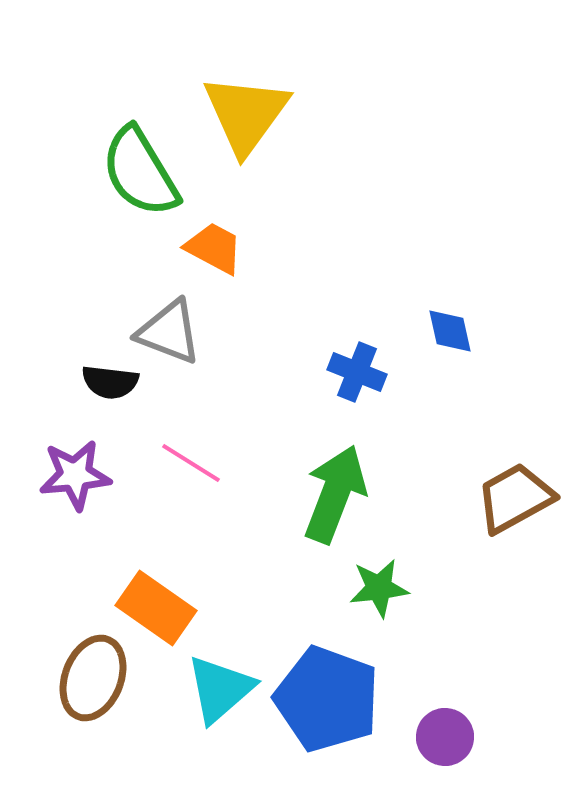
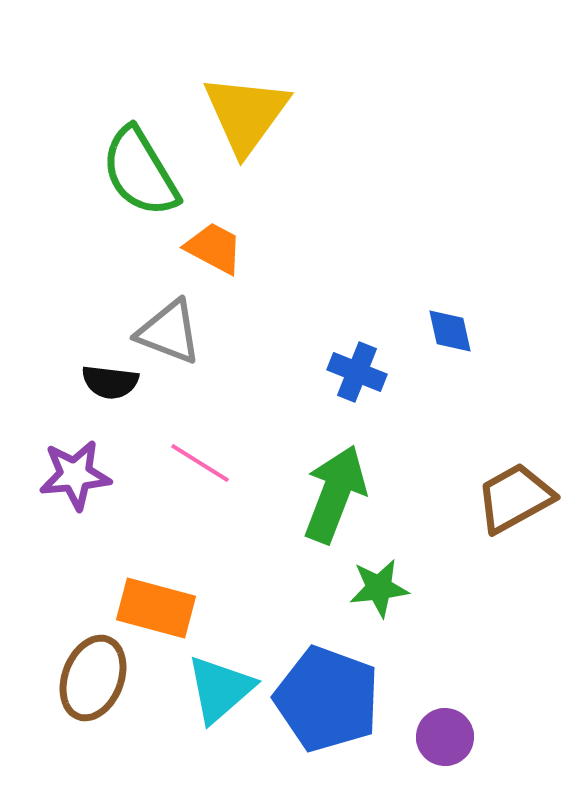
pink line: moved 9 px right
orange rectangle: rotated 20 degrees counterclockwise
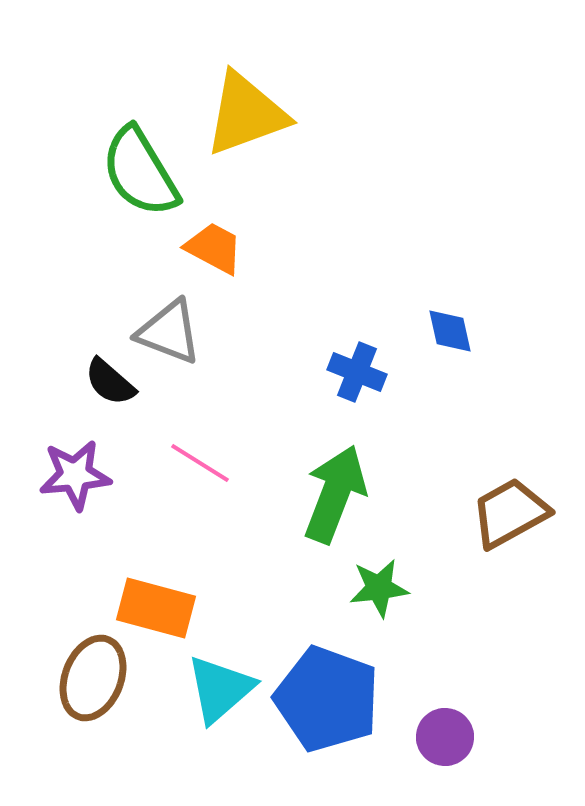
yellow triangle: rotated 34 degrees clockwise
black semicircle: rotated 34 degrees clockwise
brown trapezoid: moved 5 px left, 15 px down
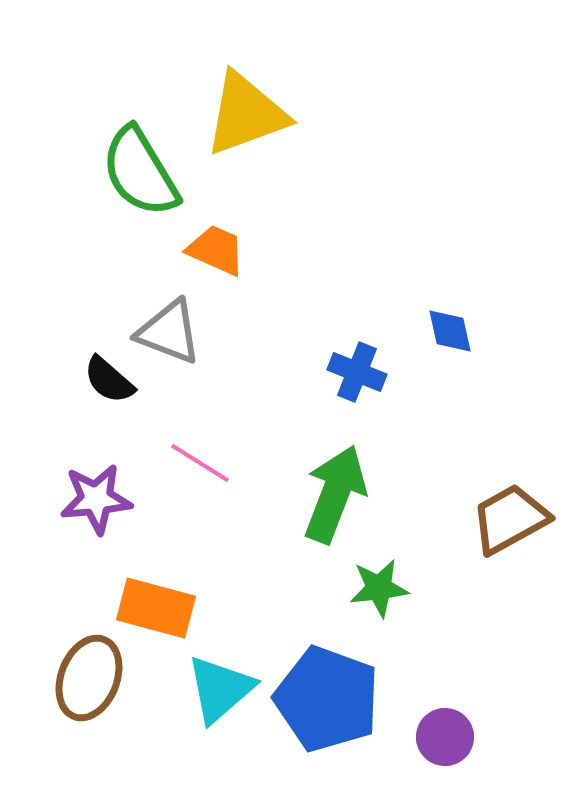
orange trapezoid: moved 2 px right, 2 px down; rotated 4 degrees counterclockwise
black semicircle: moved 1 px left, 2 px up
purple star: moved 21 px right, 24 px down
brown trapezoid: moved 6 px down
brown ellipse: moved 4 px left
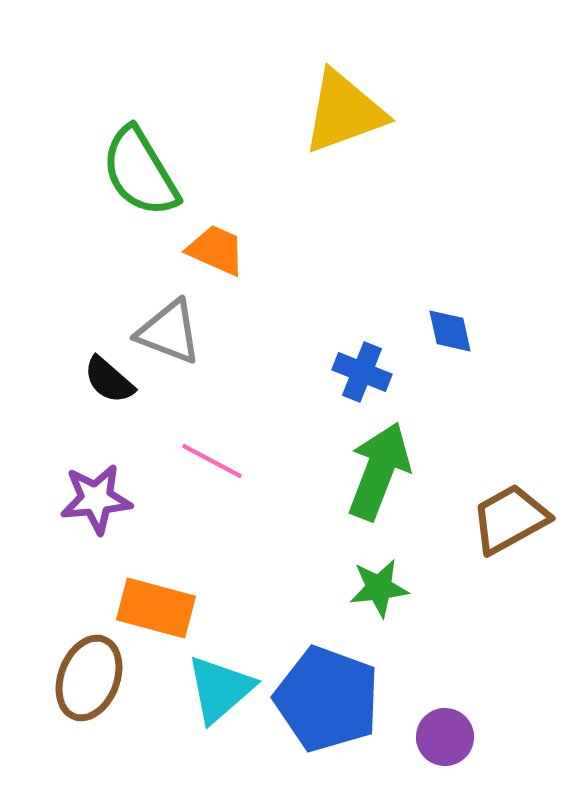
yellow triangle: moved 98 px right, 2 px up
blue cross: moved 5 px right
pink line: moved 12 px right, 2 px up; rotated 4 degrees counterclockwise
green arrow: moved 44 px right, 23 px up
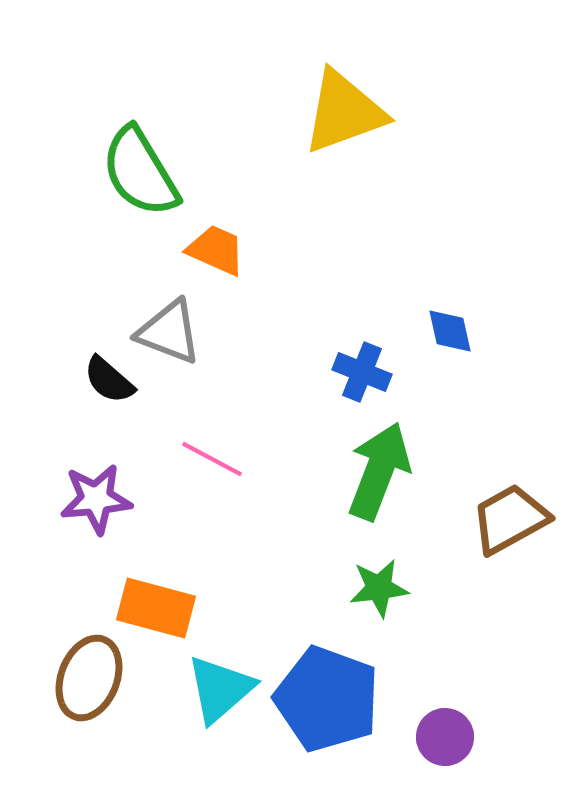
pink line: moved 2 px up
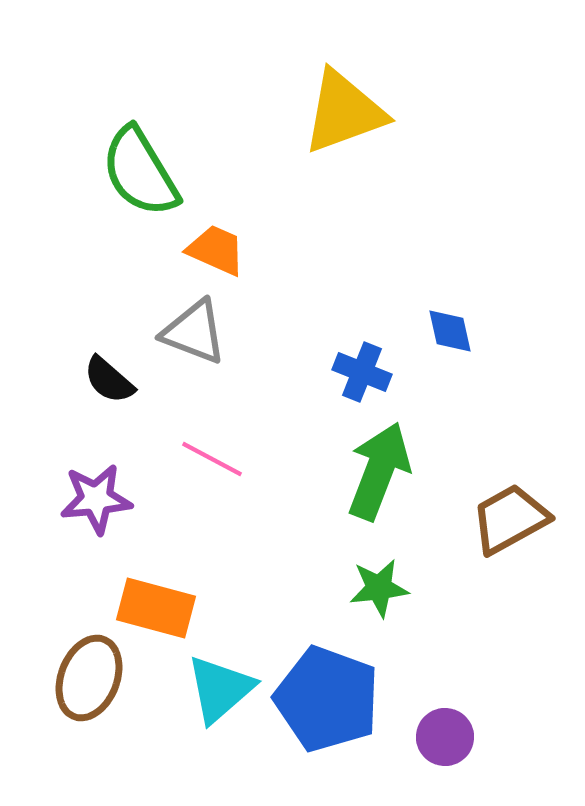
gray triangle: moved 25 px right
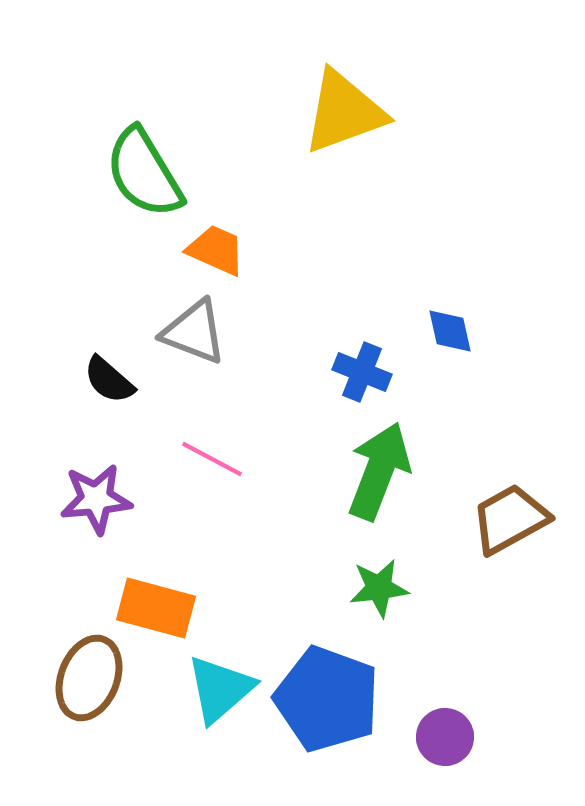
green semicircle: moved 4 px right, 1 px down
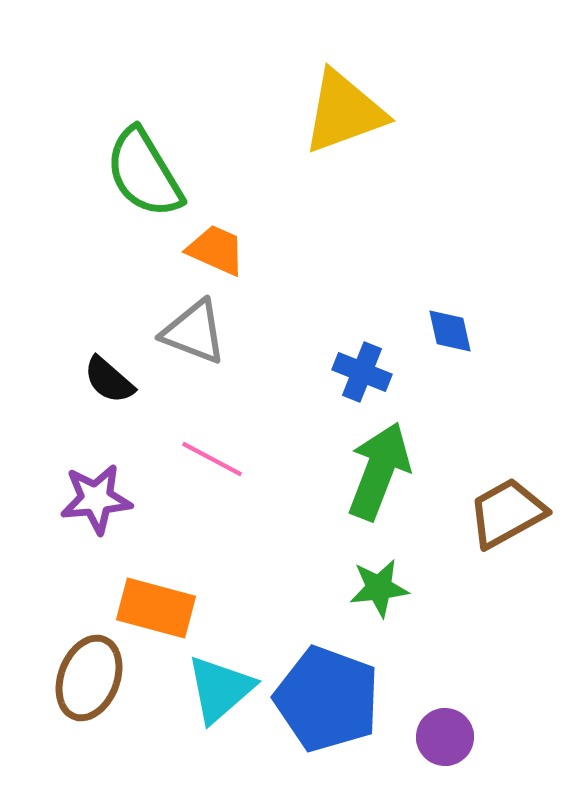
brown trapezoid: moved 3 px left, 6 px up
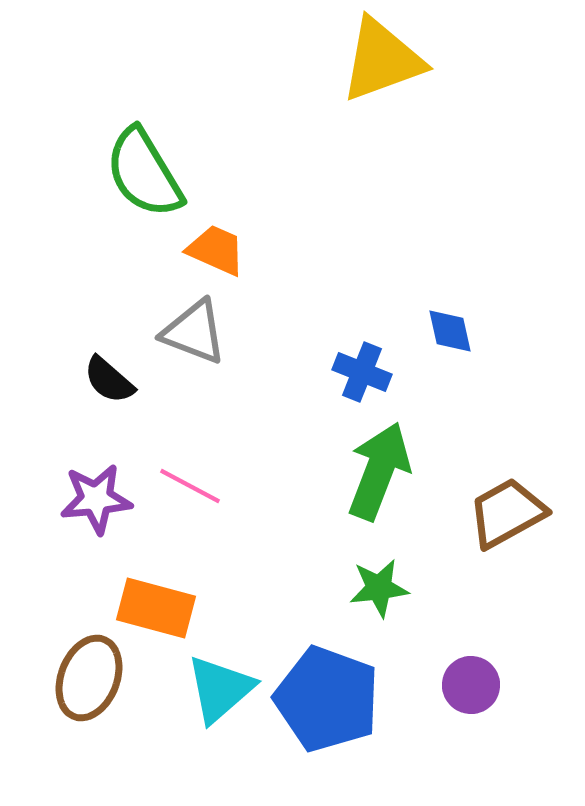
yellow triangle: moved 38 px right, 52 px up
pink line: moved 22 px left, 27 px down
purple circle: moved 26 px right, 52 px up
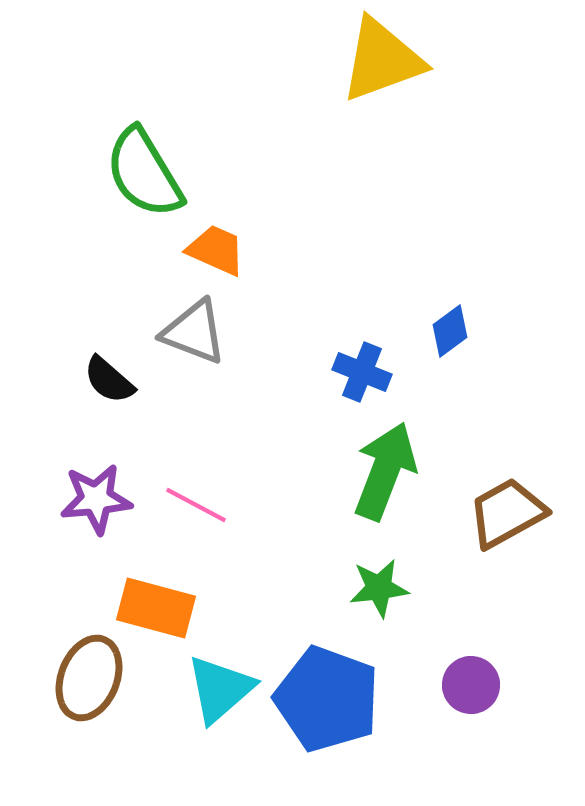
blue diamond: rotated 66 degrees clockwise
green arrow: moved 6 px right
pink line: moved 6 px right, 19 px down
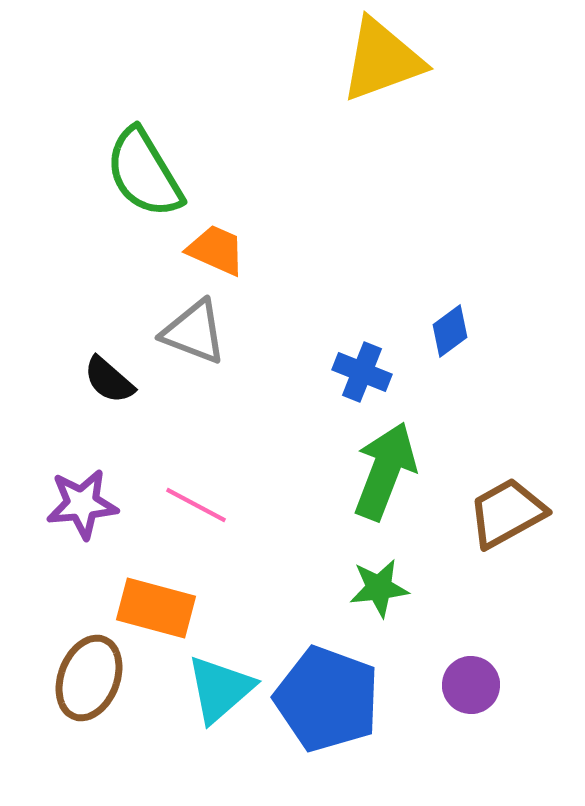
purple star: moved 14 px left, 5 px down
